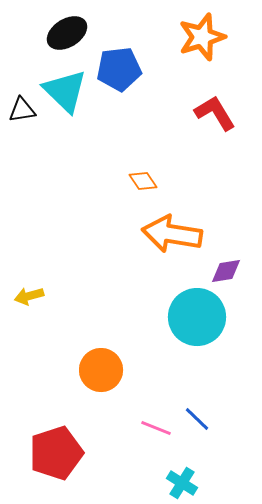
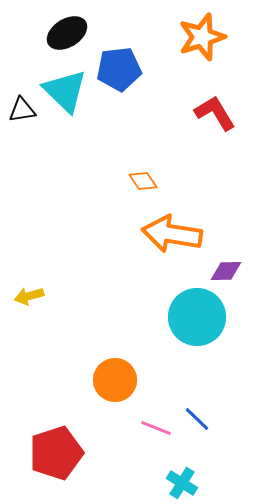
purple diamond: rotated 8 degrees clockwise
orange circle: moved 14 px right, 10 px down
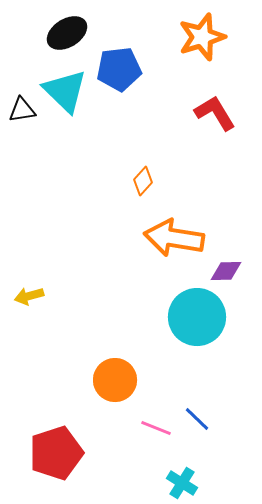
orange diamond: rotated 76 degrees clockwise
orange arrow: moved 2 px right, 4 px down
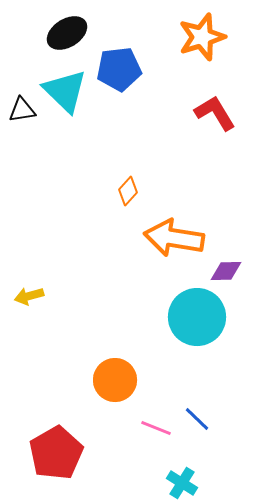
orange diamond: moved 15 px left, 10 px down
red pentagon: rotated 12 degrees counterclockwise
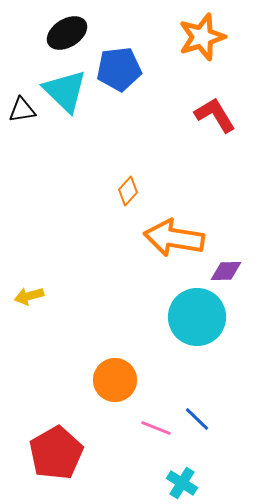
red L-shape: moved 2 px down
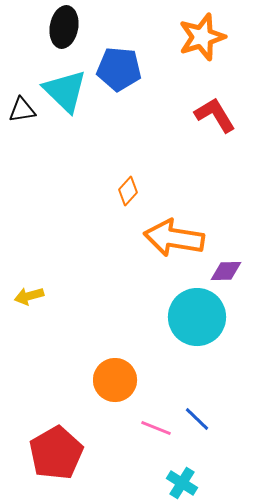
black ellipse: moved 3 px left, 6 px up; rotated 48 degrees counterclockwise
blue pentagon: rotated 12 degrees clockwise
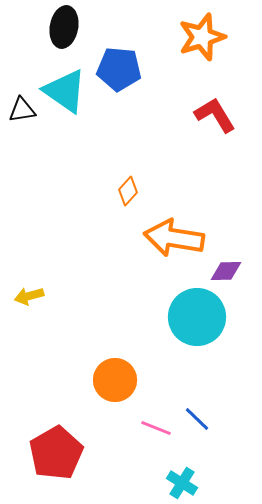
cyan triangle: rotated 9 degrees counterclockwise
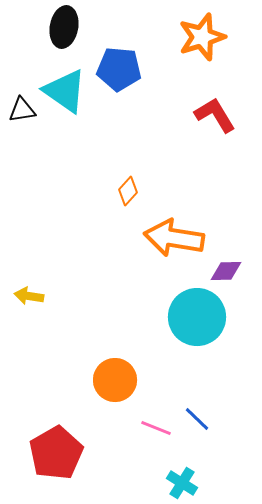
yellow arrow: rotated 24 degrees clockwise
